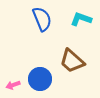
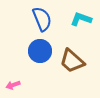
blue circle: moved 28 px up
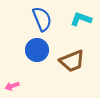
blue circle: moved 3 px left, 1 px up
brown trapezoid: rotated 64 degrees counterclockwise
pink arrow: moved 1 px left, 1 px down
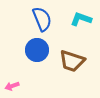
brown trapezoid: rotated 40 degrees clockwise
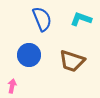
blue circle: moved 8 px left, 5 px down
pink arrow: rotated 120 degrees clockwise
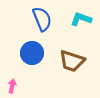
blue circle: moved 3 px right, 2 px up
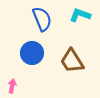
cyan L-shape: moved 1 px left, 4 px up
brown trapezoid: rotated 40 degrees clockwise
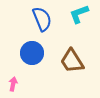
cyan L-shape: moved 1 px left, 1 px up; rotated 40 degrees counterclockwise
pink arrow: moved 1 px right, 2 px up
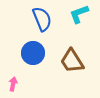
blue circle: moved 1 px right
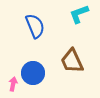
blue semicircle: moved 7 px left, 7 px down
blue circle: moved 20 px down
brown trapezoid: rotated 8 degrees clockwise
